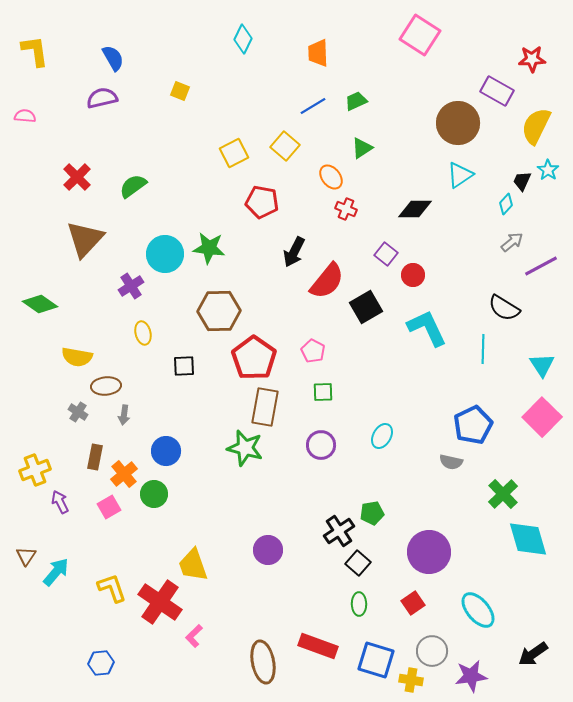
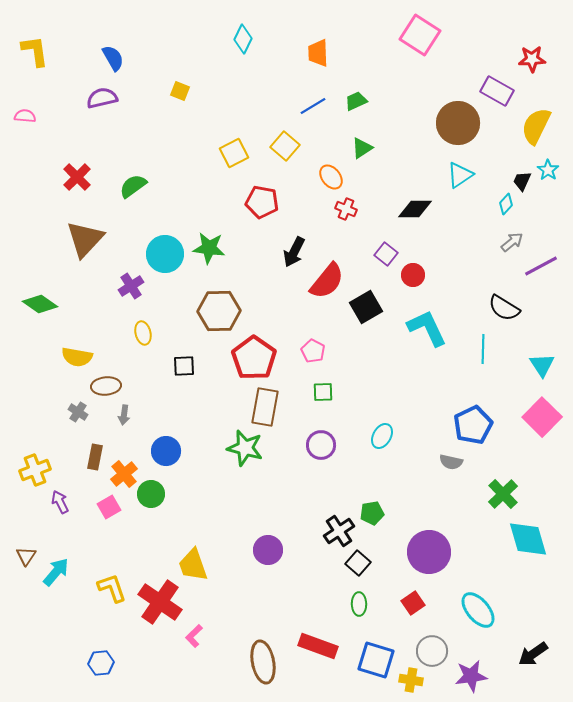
green circle at (154, 494): moved 3 px left
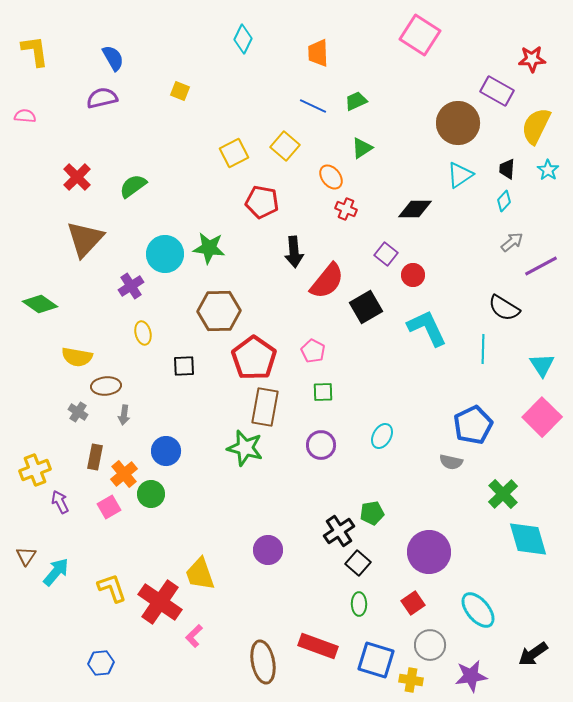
blue line at (313, 106): rotated 56 degrees clockwise
black trapezoid at (522, 181): moved 15 px left, 12 px up; rotated 20 degrees counterclockwise
cyan diamond at (506, 204): moved 2 px left, 3 px up
black arrow at (294, 252): rotated 32 degrees counterclockwise
yellow trapezoid at (193, 565): moved 7 px right, 9 px down
gray circle at (432, 651): moved 2 px left, 6 px up
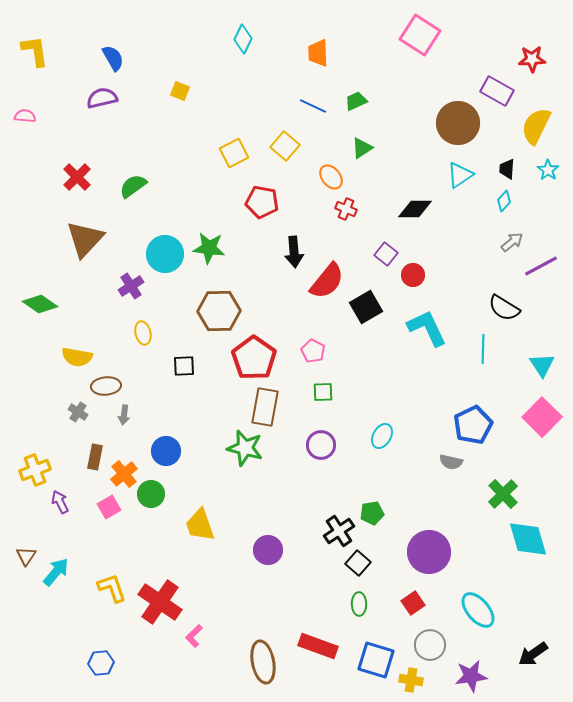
yellow trapezoid at (200, 574): moved 49 px up
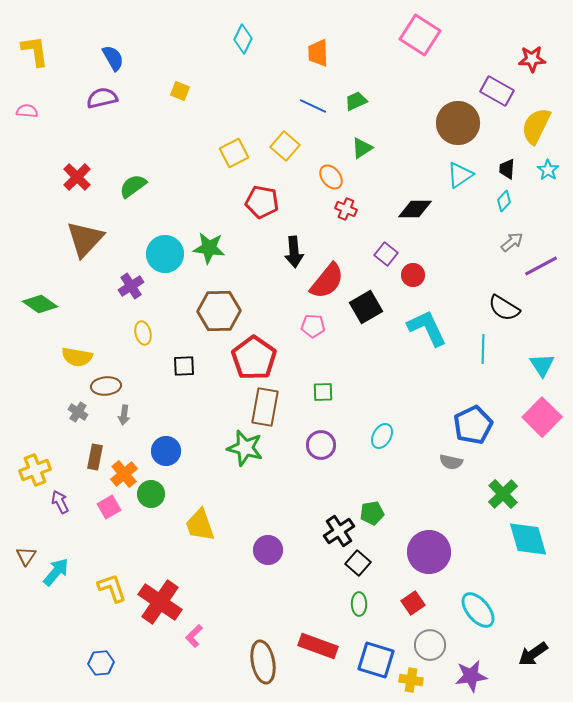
pink semicircle at (25, 116): moved 2 px right, 5 px up
pink pentagon at (313, 351): moved 25 px up; rotated 25 degrees counterclockwise
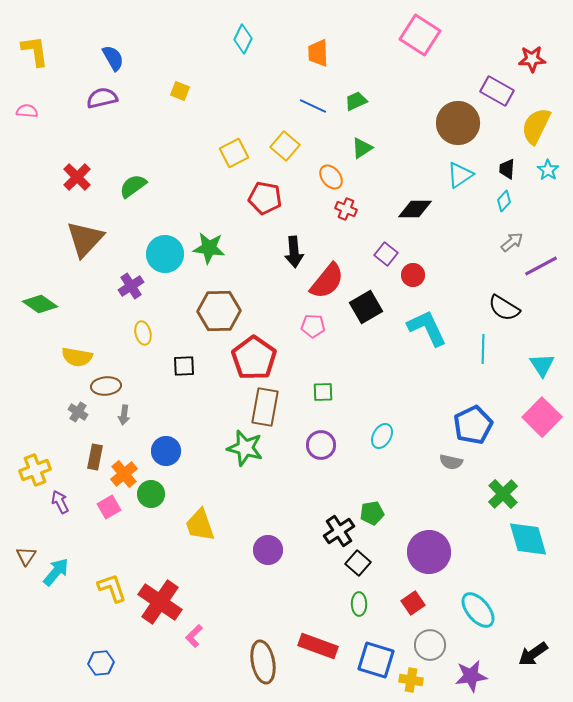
red pentagon at (262, 202): moved 3 px right, 4 px up
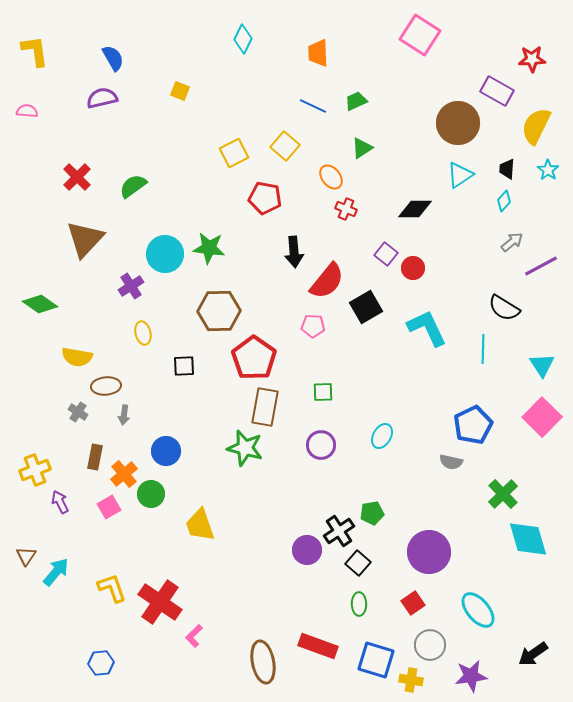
red circle at (413, 275): moved 7 px up
purple circle at (268, 550): moved 39 px right
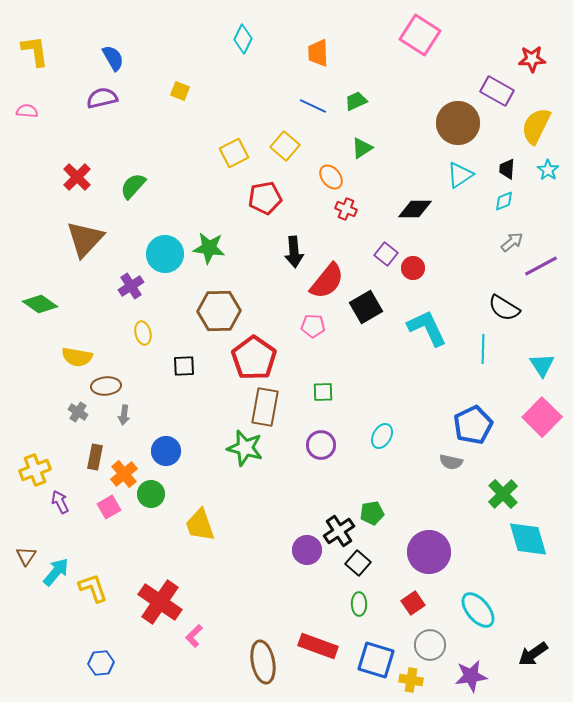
green semicircle at (133, 186): rotated 12 degrees counterclockwise
red pentagon at (265, 198): rotated 20 degrees counterclockwise
cyan diamond at (504, 201): rotated 25 degrees clockwise
yellow L-shape at (112, 588): moved 19 px left
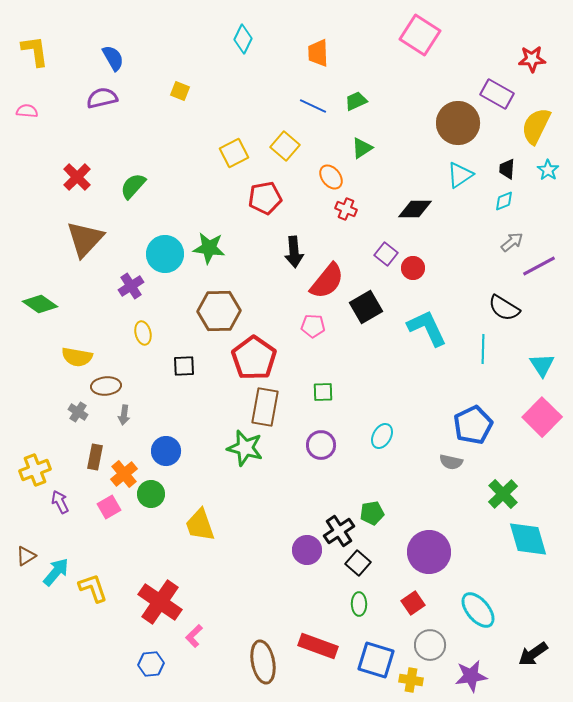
purple rectangle at (497, 91): moved 3 px down
purple line at (541, 266): moved 2 px left
brown triangle at (26, 556): rotated 25 degrees clockwise
blue hexagon at (101, 663): moved 50 px right, 1 px down
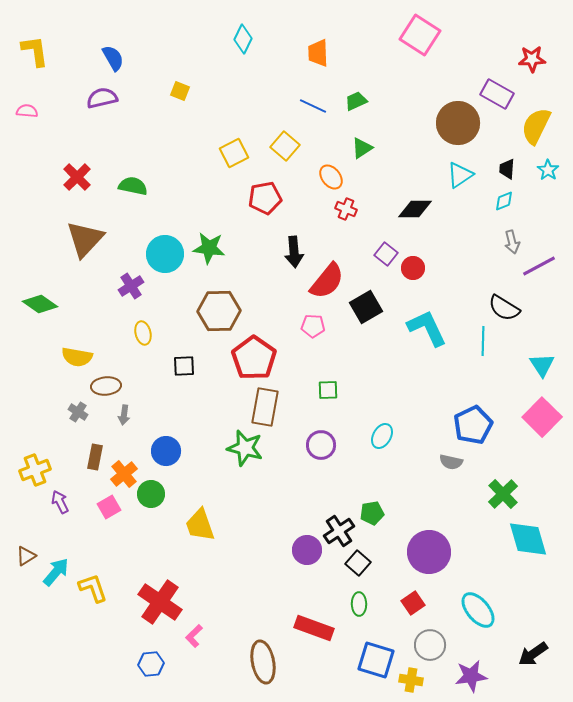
green semicircle at (133, 186): rotated 60 degrees clockwise
gray arrow at (512, 242): rotated 115 degrees clockwise
cyan line at (483, 349): moved 8 px up
green square at (323, 392): moved 5 px right, 2 px up
red rectangle at (318, 646): moved 4 px left, 18 px up
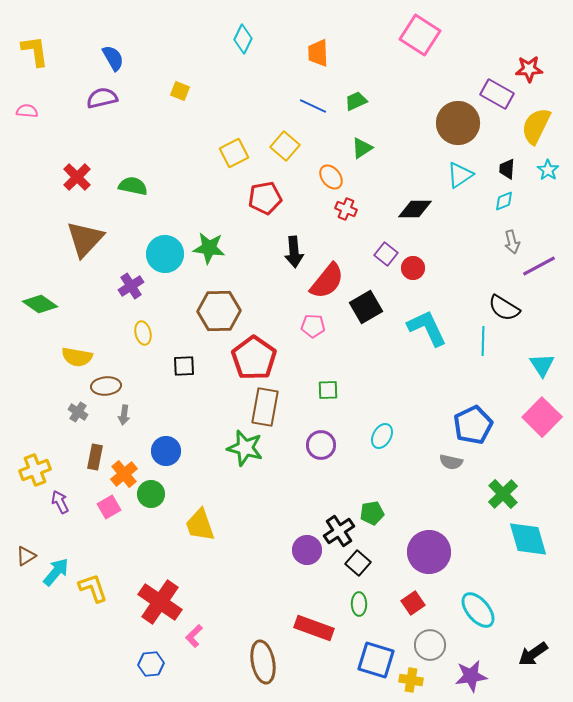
red star at (532, 59): moved 3 px left, 10 px down
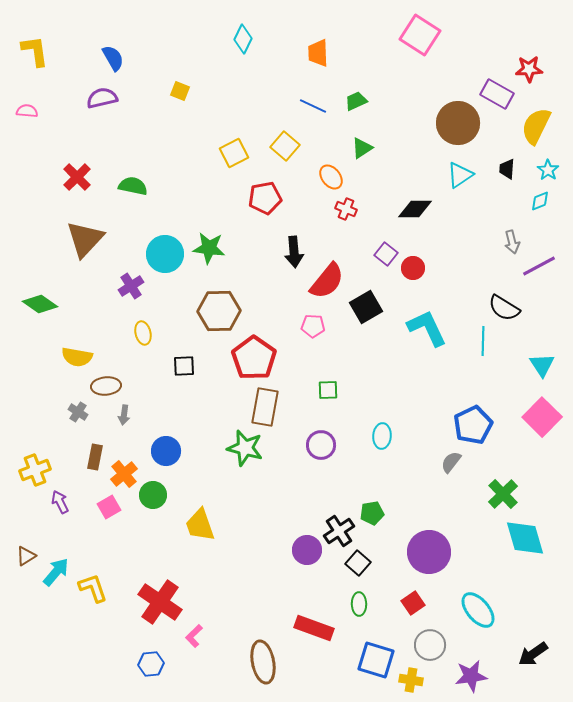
cyan diamond at (504, 201): moved 36 px right
cyan ellipse at (382, 436): rotated 25 degrees counterclockwise
gray semicircle at (451, 462): rotated 115 degrees clockwise
green circle at (151, 494): moved 2 px right, 1 px down
cyan diamond at (528, 539): moved 3 px left, 1 px up
